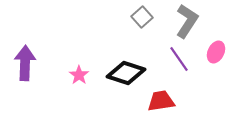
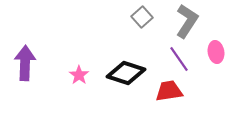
pink ellipse: rotated 35 degrees counterclockwise
red trapezoid: moved 8 px right, 10 px up
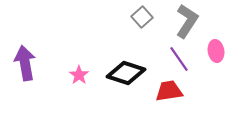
pink ellipse: moved 1 px up
purple arrow: rotated 12 degrees counterclockwise
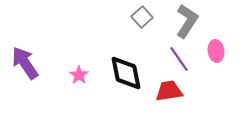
purple arrow: rotated 24 degrees counterclockwise
black diamond: rotated 60 degrees clockwise
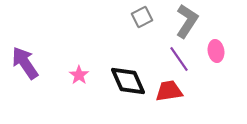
gray square: rotated 15 degrees clockwise
black diamond: moved 2 px right, 8 px down; rotated 12 degrees counterclockwise
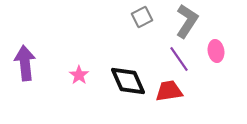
purple arrow: rotated 28 degrees clockwise
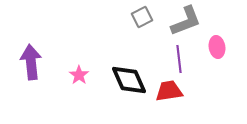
gray L-shape: moved 1 px left; rotated 36 degrees clockwise
pink ellipse: moved 1 px right, 4 px up
purple line: rotated 28 degrees clockwise
purple arrow: moved 6 px right, 1 px up
black diamond: moved 1 px right, 1 px up
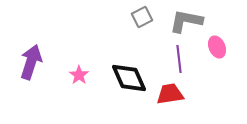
gray L-shape: rotated 148 degrees counterclockwise
pink ellipse: rotated 15 degrees counterclockwise
purple arrow: rotated 24 degrees clockwise
black diamond: moved 2 px up
red trapezoid: moved 1 px right, 3 px down
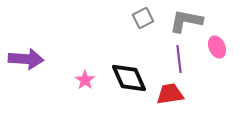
gray square: moved 1 px right, 1 px down
purple arrow: moved 5 px left, 3 px up; rotated 76 degrees clockwise
pink star: moved 6 px right, 5 px down
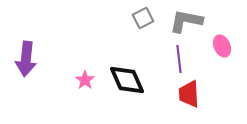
pink ellipse: moved 5 px right, 1 px up
purple arrow: rotated 92 degrees clockwise
black diamond: moved 2 px left, 2 px down
red trapezoid: moved 19 px right; rotated 84 degrees counterclockwise
